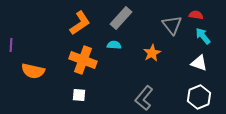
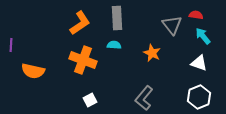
gray rectangle: moved 4 px left; rotated 45 degrees counterclockwise
orange star: rotated 18 degrees counterclockwise
white square: moved 11 px right, 5 px down; rotated 32 degrees counterclockwise
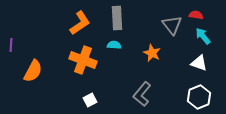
orange semicircle: rotated 75 degrees counterclockwise
gray L-shape: moved 2 px left, 4 px up
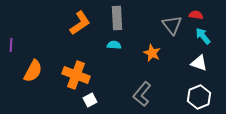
orange cross: moved 7 px left, 15 px down
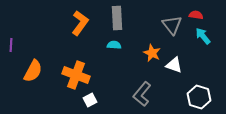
orange L-shape: rotated 20 degrees counterclockwise
white triangle: moved 25 px left, 2 px down
white hexagon: rotated 20 degrees counterclockwise
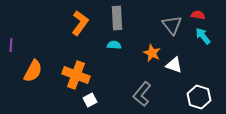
red semicircle: moved 2 px right
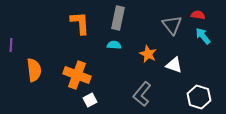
gray rectangle: moved 1 px right; rotated 15 degrees clockwise
orange L-shape: rotated 40 degrees counterclockwise
orange star: moved 4 px left, 1 px down
orange semicircle: moved 1 px right, 1 px up; rotated 35 degrees counterclockwise
orange cross: moved 1 px right
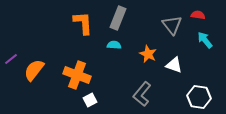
gray rectangle: rotated 10 degrees clockwise
orange L-shape: moved 3 px right
cyan arrow: moved 2 px right, 4 px down
purple line: moved 14 px down; rotated 48 degrees clockwise
orange semicircle: rotated 135 degrees counterclockwise
white hexagon: rotated 10 degrees counterclockwise
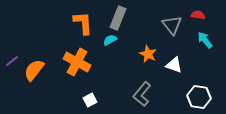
cyan semicircle: moved 4 px left, 5 px up; rotated 32 degrees counterclockwise
purple line: moved 1 px right, 2 px down
orange cross: moved 13 px up; rotated 8 degrees clockwise
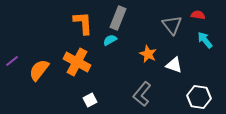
orange semicircle: moved 5 px right
